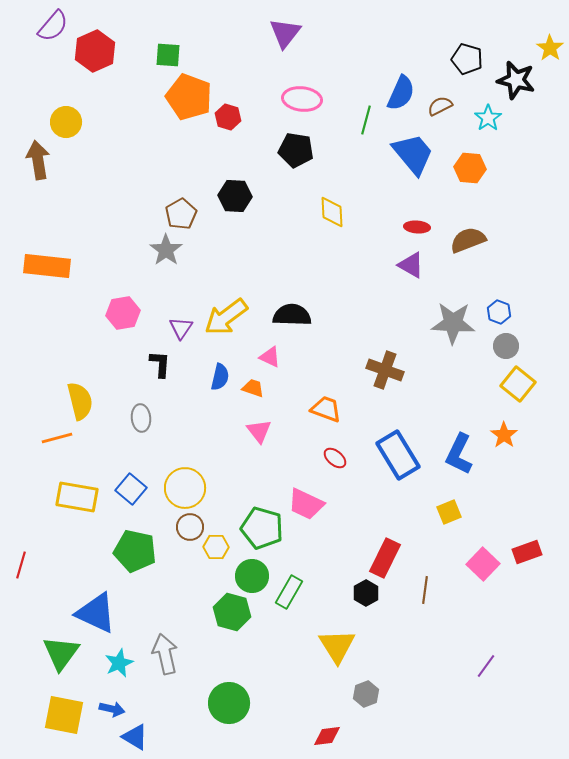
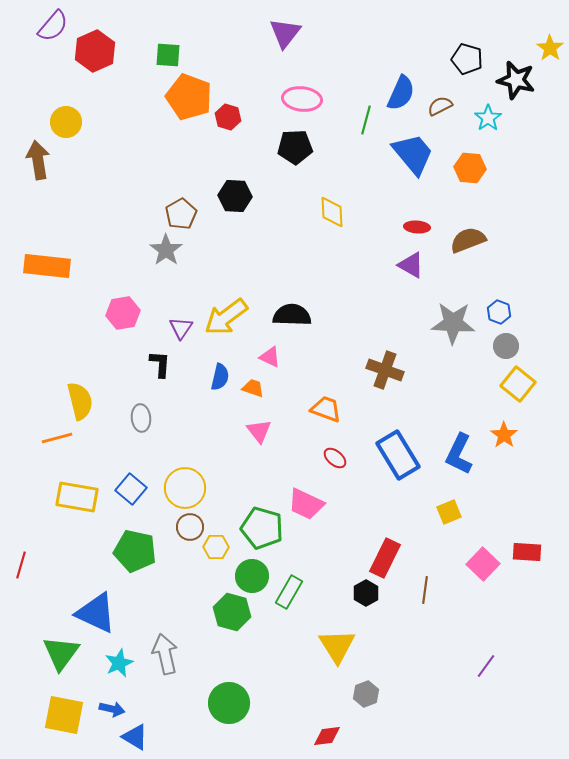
black pentagon at (296, 150): moved 1 px left, 3 px up; rotated 12 degrees counterclockwise
red rectangle at (527, 552): rotated 24 degrees clockwise
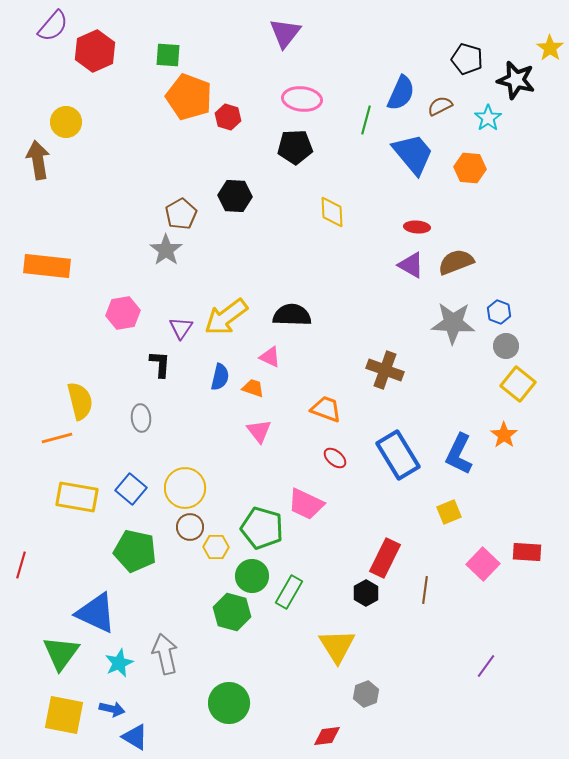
brown semicircle at (468, 240): moved 12 px left, 22 px down
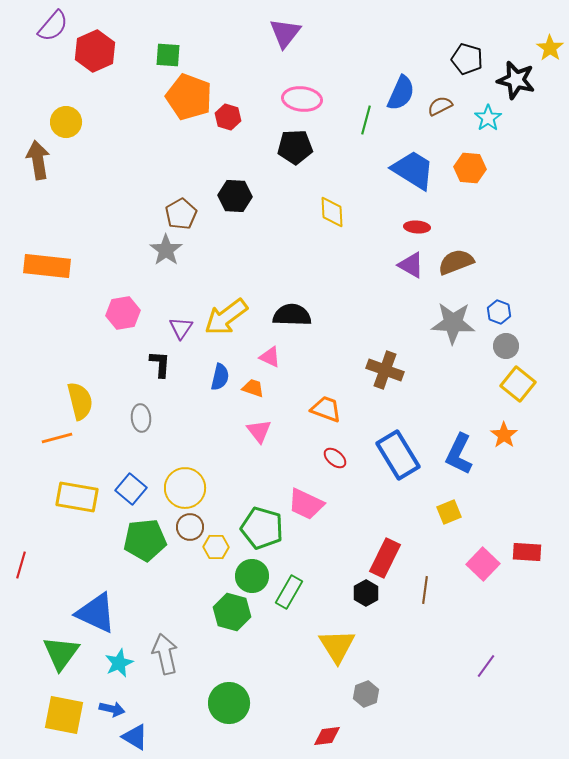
blue trapezoid at (413, 154): moved 16 px down; rotated 18 degrees counterclockwise
green pentagon at (135, 551): moved 10 px right, 11 px up; rotated 18 degrees counterclockwise
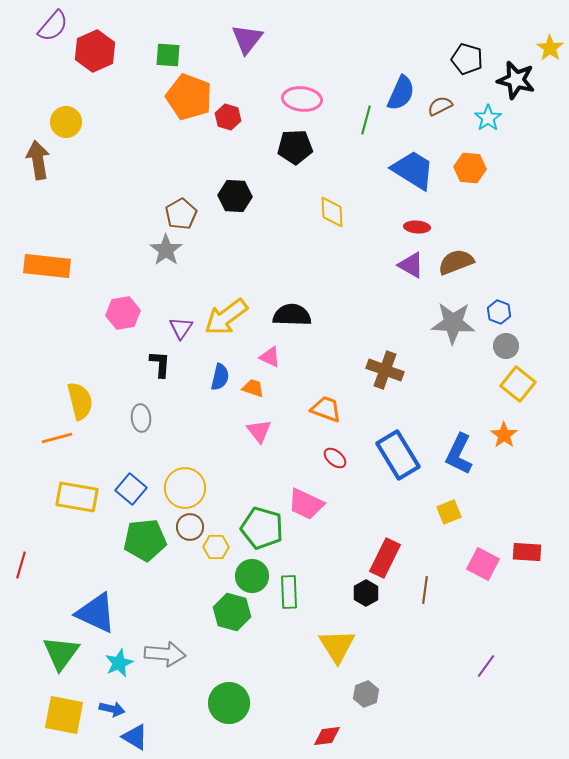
purple triangle at (285, 33): moved 38 px left, 6 px down
pink square at (483, 564): rotated 16 degrees counterclockwise
green rectangle at (289, 592): rotated 32 degrees counterclockwise
gray arrow at (165, 654): rotated 108 degrees clockwise
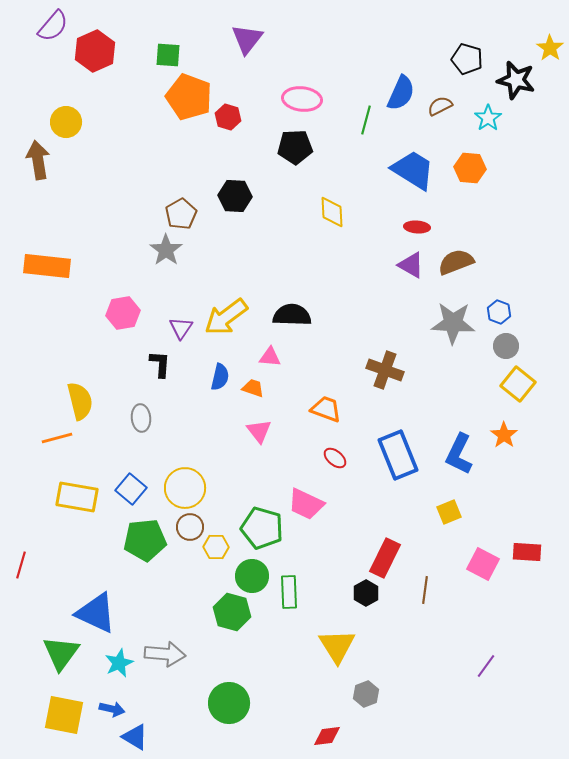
pink triangle at (270, 357): rotated 20 degrees counterclockwise
blue rectangle at (398, 455): rotated 9 degrees clockwise
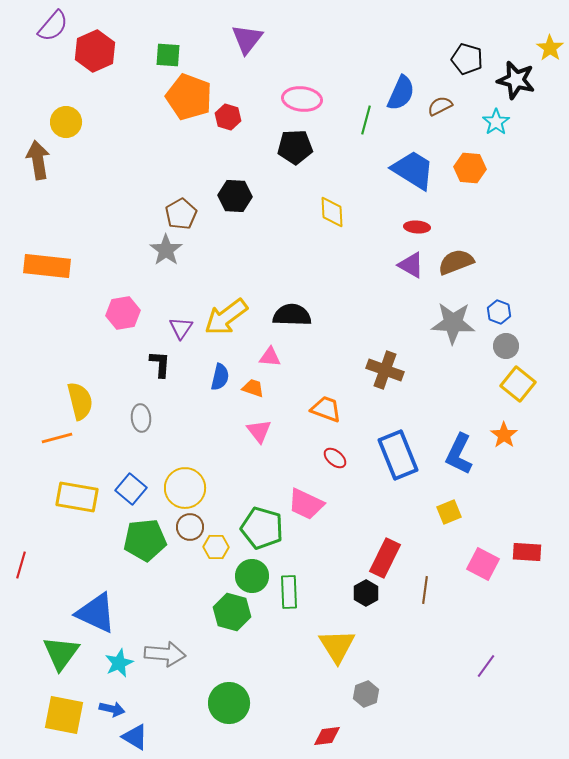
cyan star at (488, 118): moved 8 px right, 4 px down
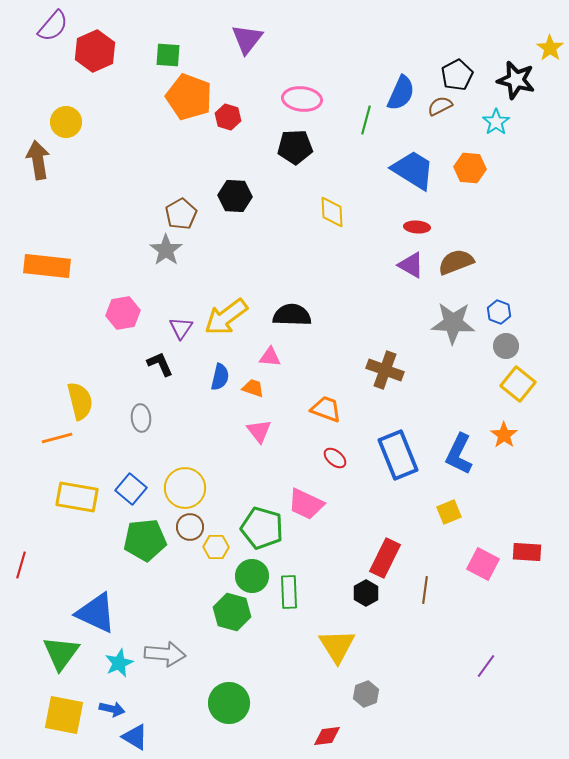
black pentagon at (467, 59): moved 10 px left, 16 px down; rotated 28 degrees clockwise
black L-shape at (160, 364): rotated 28 degrees counterclockwise
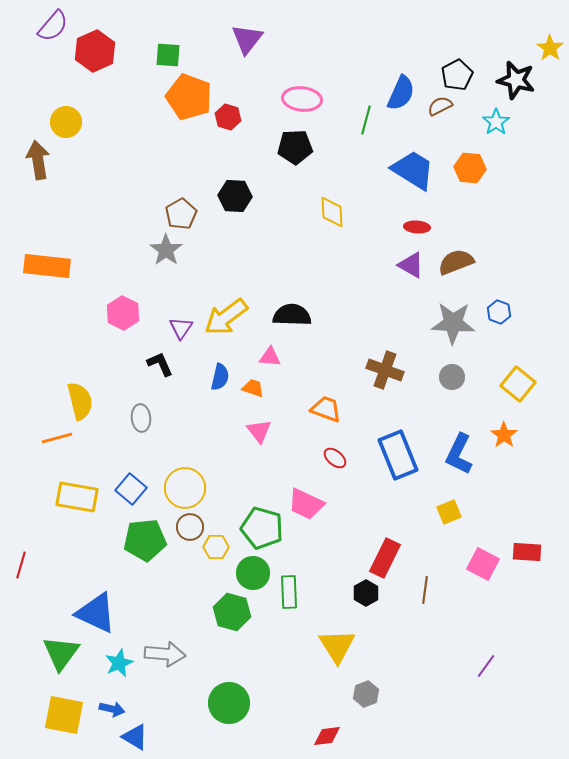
pink hexagon at (123, 313): rotated 24 degrees counterclockwise
gray circle at (506, 346): moved 54 px left, 31 px down
green circle at (252, 576): moved 1 px right, 3 px up
